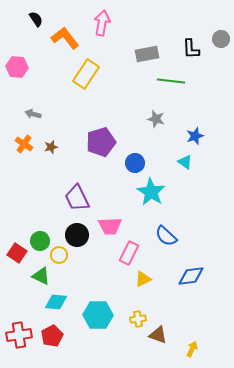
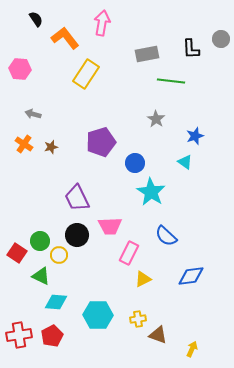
pink hexagon: moved 3 px right, 2 px down
gray star: rotated 18 degrees clockwise
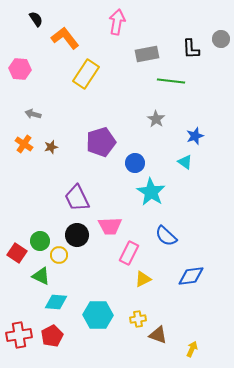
pink arrow: moved 15 px right, 1 px up
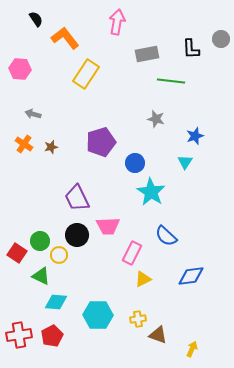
gray star: rotated 18 degrees counterclockwise
cyan triangle: rotated 28 degrees clockwise
pink trapezoid: moved 2 px left
pink rectangle: moved 3 px right
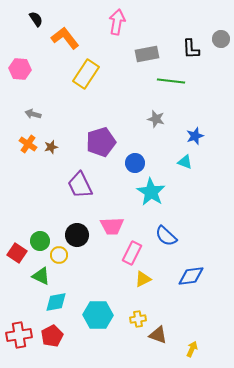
orange cross: moved 4 px right
cyan triangle: rotated 42 degrees counterclockwise
purple trapezoid: moved 3 px right, 13 px up
pink trapezoid: moved 4 px right
cyan diamond: rotated 15 degrees counterclockwise
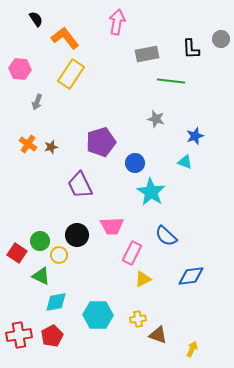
yellow rectangle: moved 15 px left
gray arrow: moved 4 px right, 12 px up; rotated 84 degrees counterclockwise
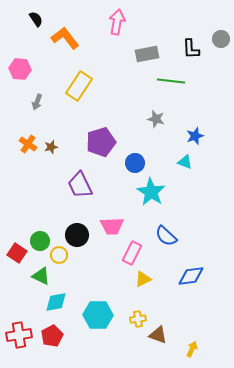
yellow rectangle: moved 8 px right, 12 px down
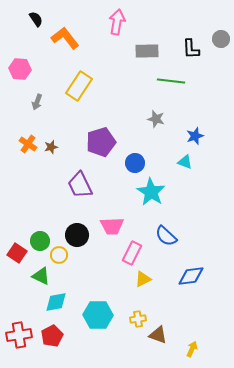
gray rectangle: moved 3 px up; rotated 10 degrees clockwise
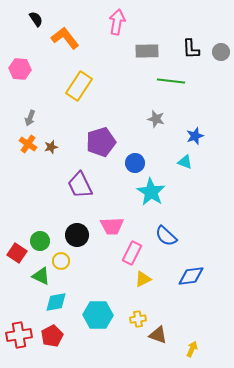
gray circle: moved 13 px down
gray arrow: moved 7 px left, 16 px down
yellow circle: moved 2 px right, 6 px down
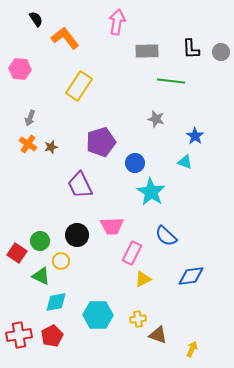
blue star: rotated 18 degrees counterclockwise
